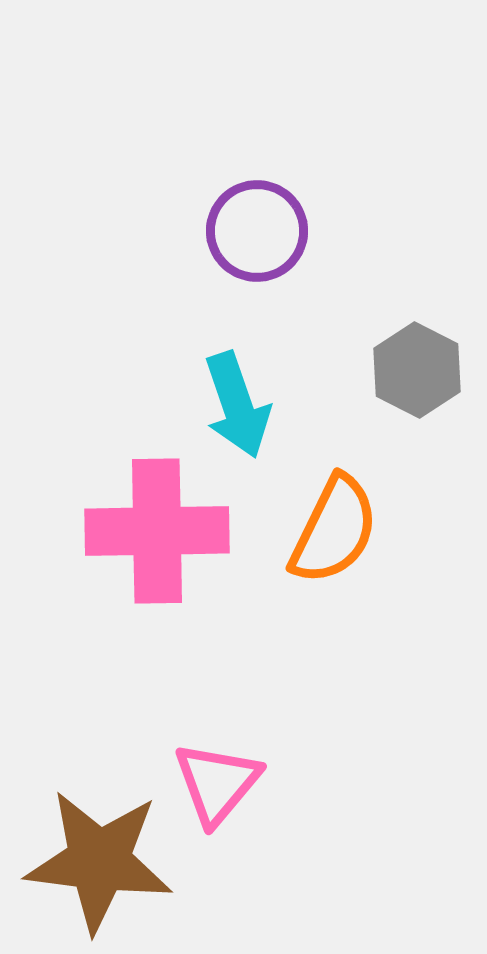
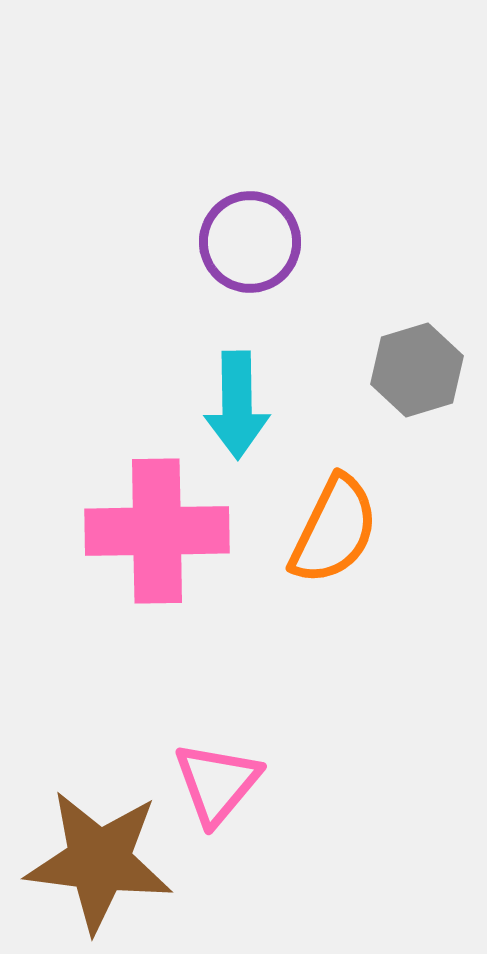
purple circle: moved 7 px left, 11 px down
gray hexagon: rotated 16 degrees clockwise
cyan arrow: rotated 18 degrees clockwise
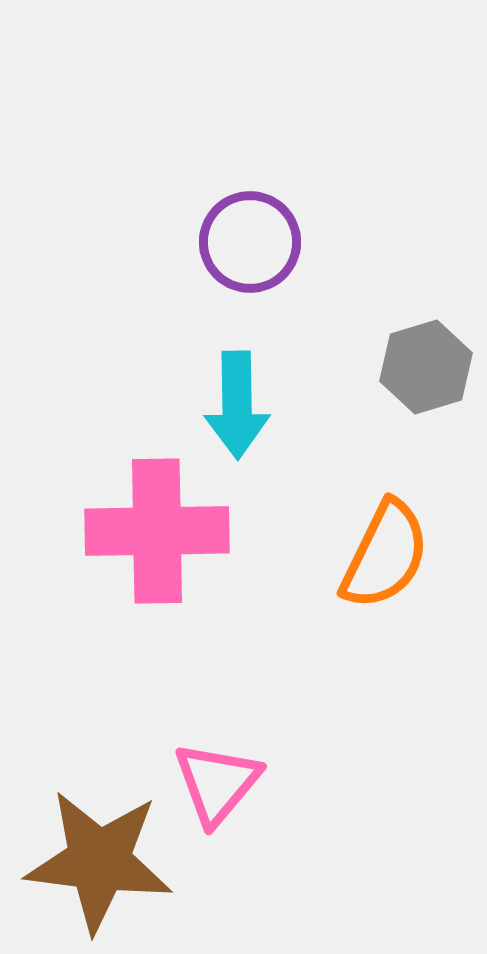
gray hexagon: moved 9 px right, 3 px up
orange semicircle: moved 51 px right, 25 px down
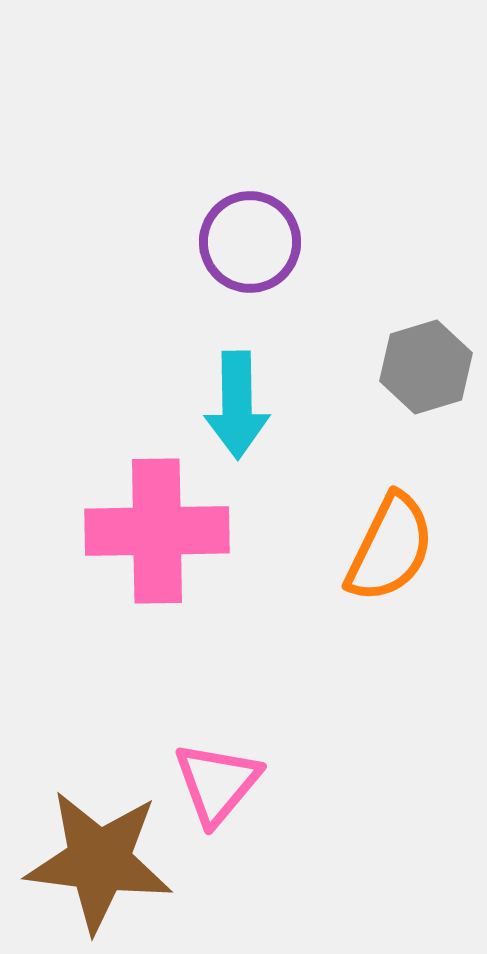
orange semicircle: moved 5 px right, 7 px up
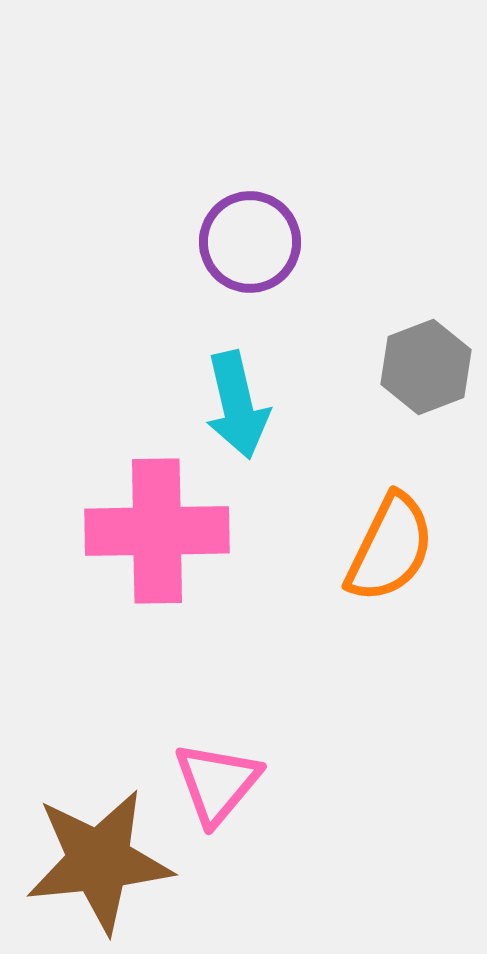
gray hexagon: rotated 4 degrees counterclockwise
cyan arrow: rotated 12 degrees counterclockwise
brown star: rotated 13 degrees counterclockwise
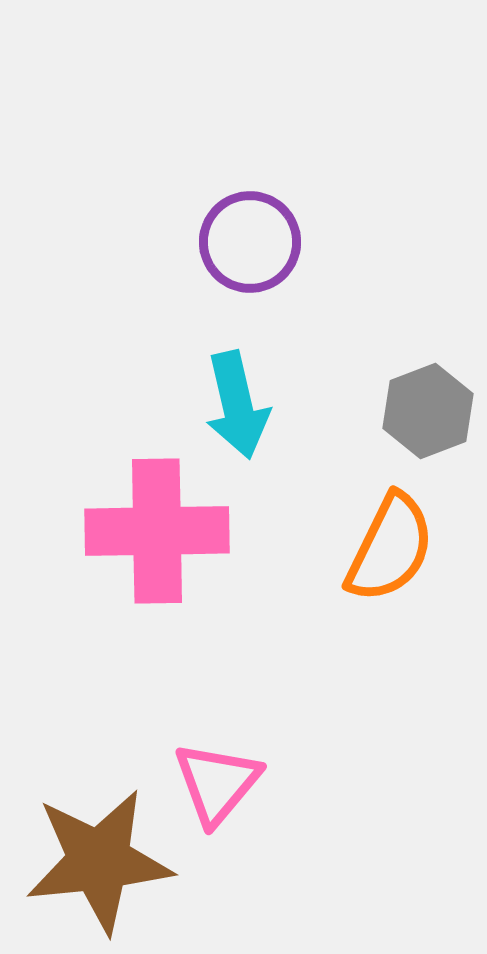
gray hexagon: moved 2 px right, 44 px down
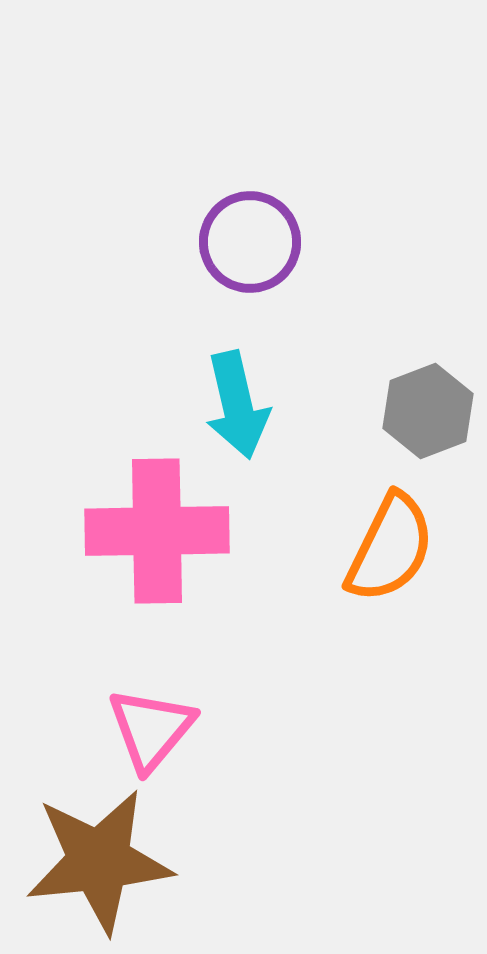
pink triangle: moved 66 px left, 54 px up
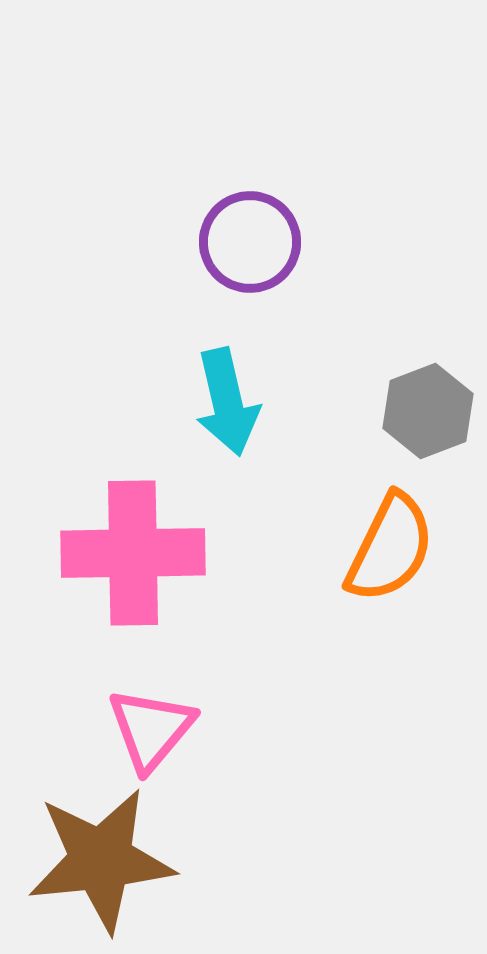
cyan arrow: moved 10 px left, 3 px up
pink cross: moved 24 px left, 22 px down
brown star: moved 2 px right, 1 px up
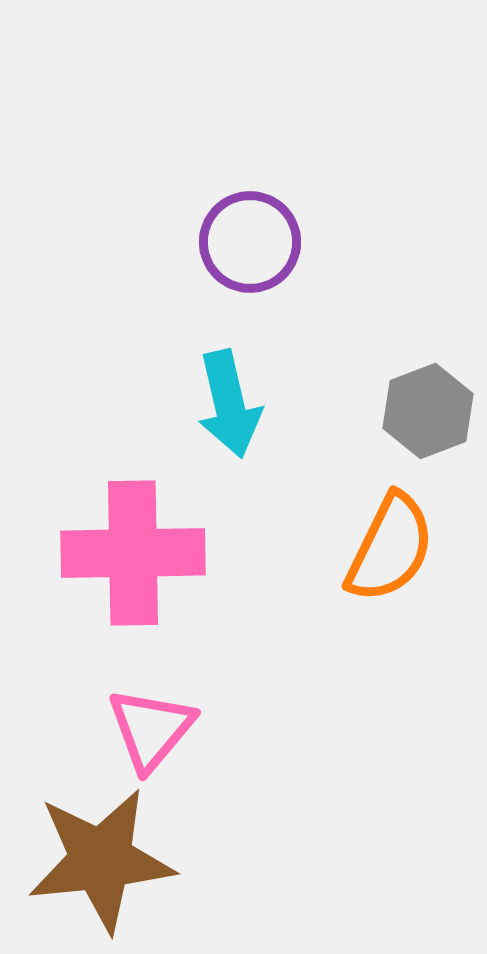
cyan arrow: moved 2 px right, 2 px down
